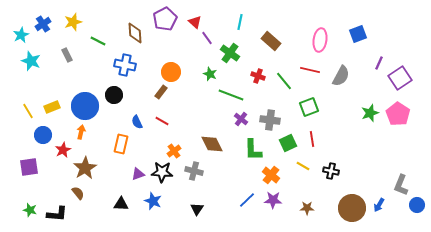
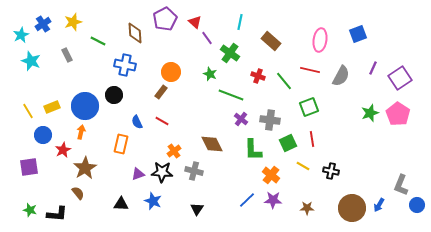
purple line at (379, 63): moved 6 px left, 5 px down
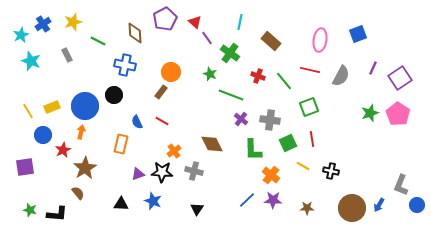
purple square at (29, 167): moved 4 px left
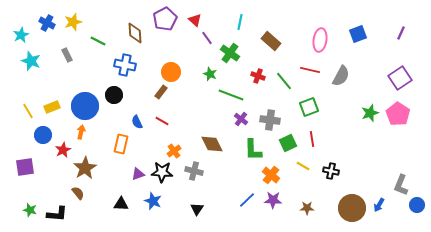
red triangle at (195, 22): moved 2 px up
blue cross at (43, 24): moved 4 px right, 1 px up; rotated 28 degrees counterclockwise
purple line at (373, 68): moved 28 px right, 35 px up
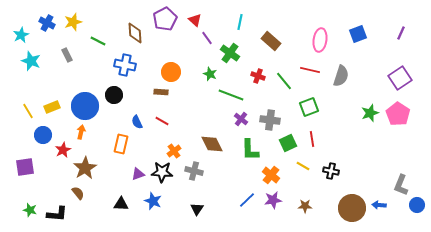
gray semicircle at (341, 76): rotated 10 degrees counterclockwise
brown rectangle at (161, 92): rotated 56 degrees clockwise
green L-shape at (253, 150): moved 3 px left
purple star at (273, 200): rotated 12 degrees counterclockwise
blue arrow at (379, 205): rotated 64 degrees clockwise
brown star at (307, 208): moved 2 px left, 2 px up
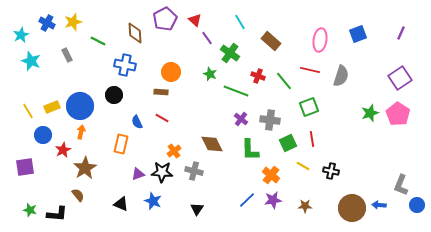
cyan line at (240, 22): rotated 42 degrees counterclockwise
green line at (231, 95): moved 5 px right, 4 px up
blue circle at (85, 106): moved 5 px left
red line at (162, 121): moved 3 px up
brown semicircle at (78, 193): moved 2 px down
black triangle at (121, 204): rotated 21 degrees clockwise
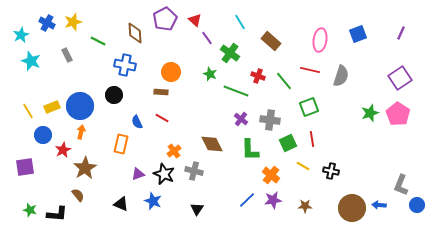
black star at (162, 172): moved 2 px right, 2 px down; rotated 20 degrees clockwise
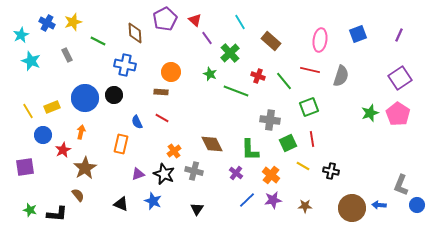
purple line at (401, 33): moved 2 px left, 2 px down
green cross at (230, 53): rotated 12 degrees clockwise
blue circle at (80, 106): moved 5 px right, 8 px up
purple cross at (241, 119): moved 5 px left, 54 px down
